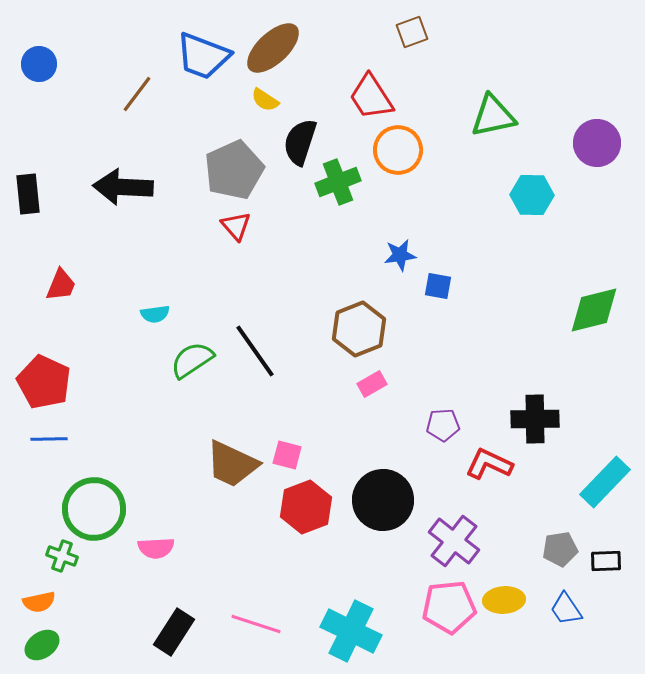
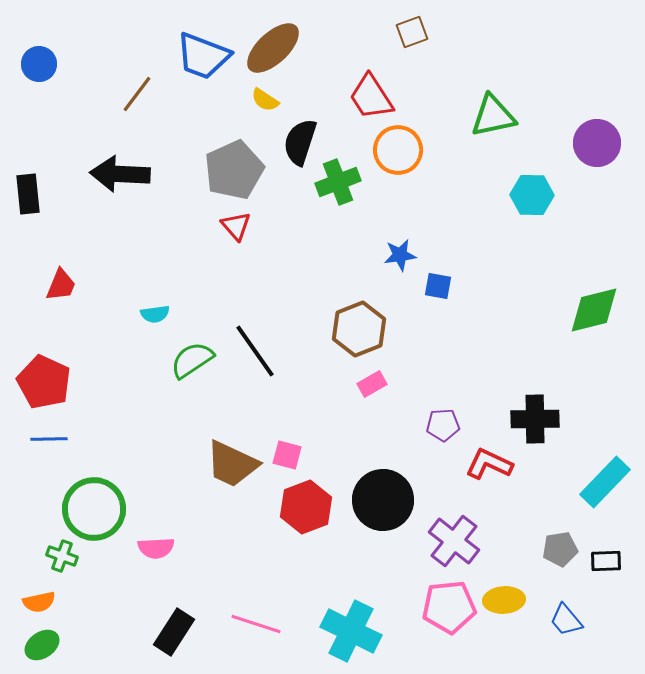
black arrow at (123, 187): moved 3 px left, 13 px up
blue trapezoid at (566, 609): moved 11 px down; rotated 6 degrees counterclockwise
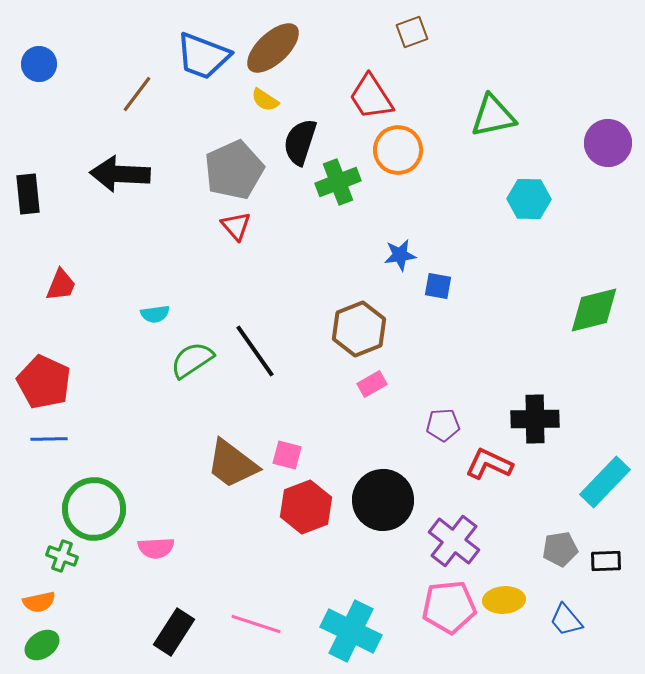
purple circle at (597, 143): moved 11 px right
cyan hexagon at (532, 195): moved 3 px left, 4 px down
brown trapezoid at (232, 464): rotated 12 degrees clockwise
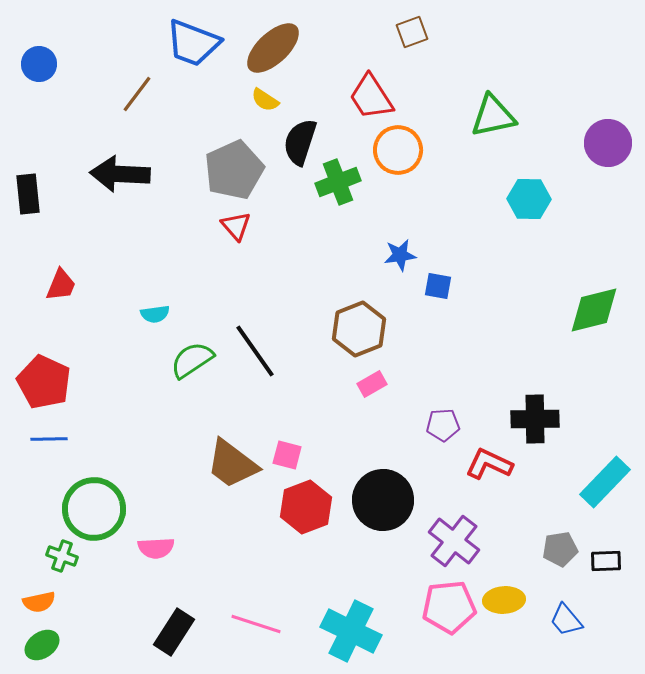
blue trapezoid at (203, 56): moved 10 px left, 13 px up
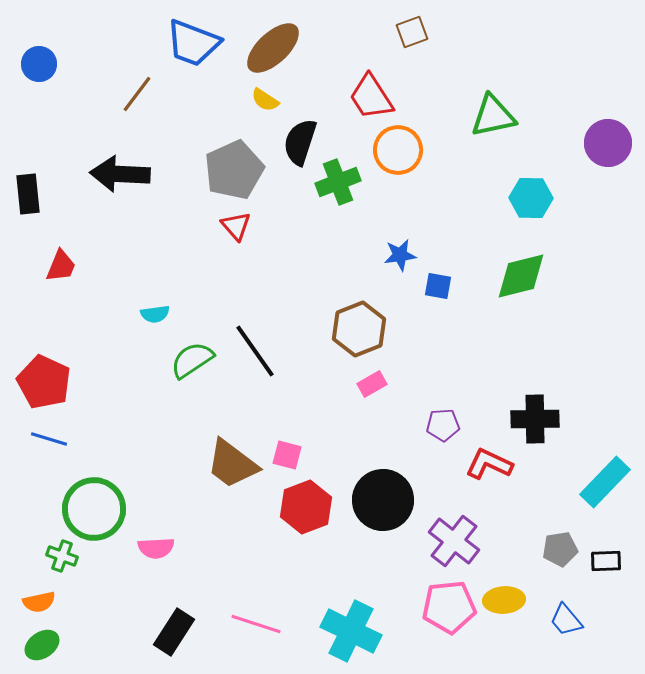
cyan hexagon at (529, 199): moved 2 px right, 1 px up
red trapezoid at (61, 285): moved 19 px up
green diamond at (594, 310): moved 73 px left, 34 px up
blue line at (49, 439): rotated 18 degrees clockwise
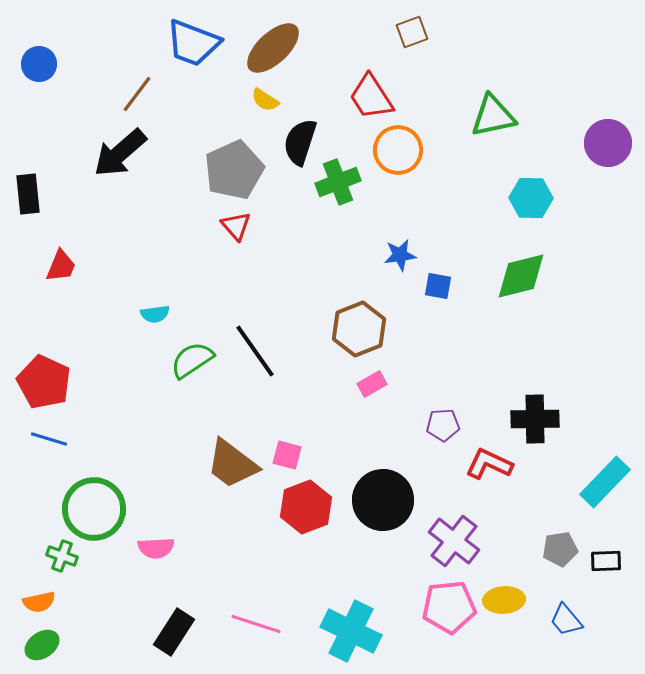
black arrow at (120, 174): moved 21 px up; rotated 44 degrees counterclockwise
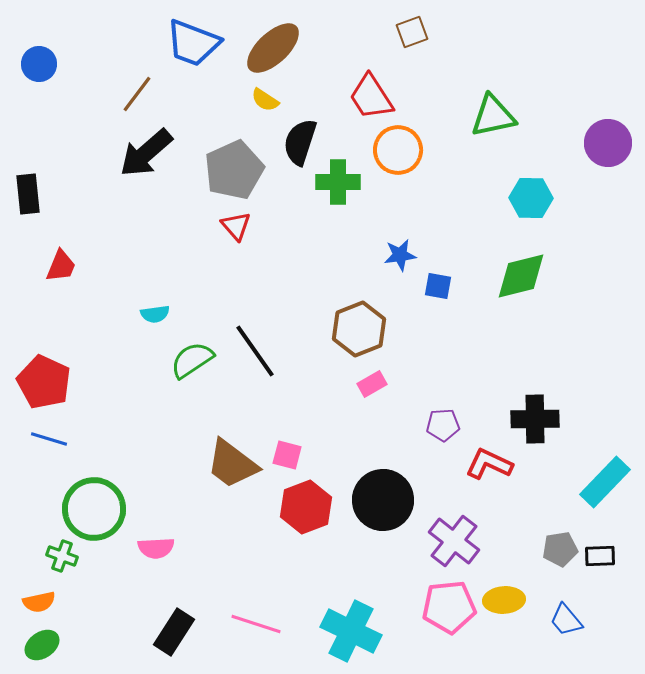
black arrow at (120, 153): moved 26 px right
green cross at (338, 182): rotated 21 degrees clockwise
black rectangle at (606, 561): moved 6 px left, 5 px up
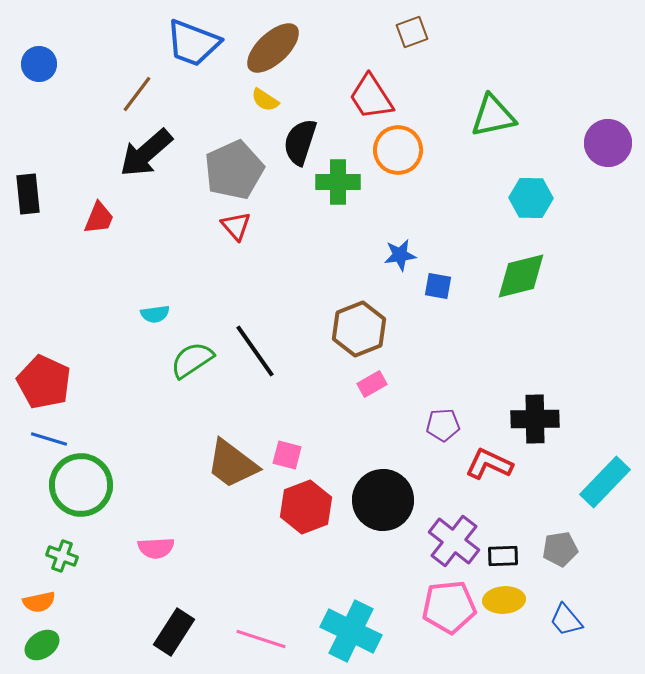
red trapezoid at (61, 266): moved 38 px right, 48 px up
green circle at (94, 509): moved 13 px left, 24 px up
black rectangle at (600, 556): moved 97 px left
pink line at (256, 624): moved 5 px right, 15 px down
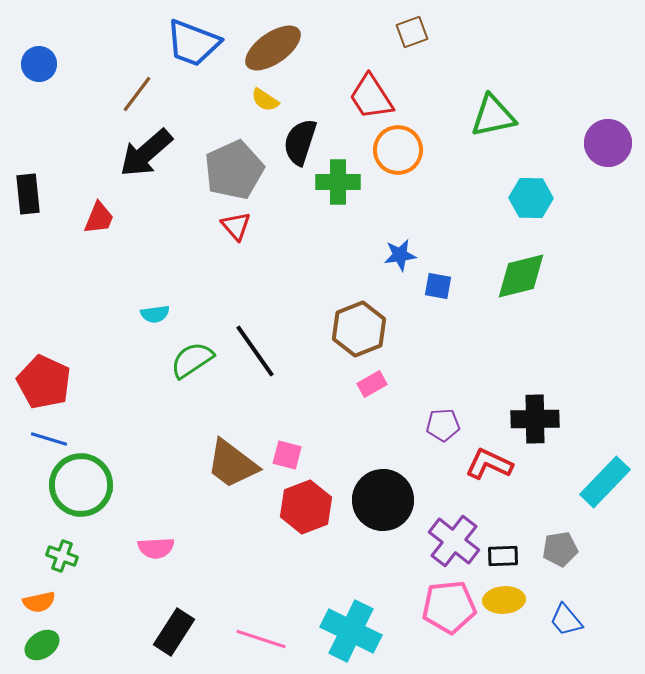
brown ellipse at (273, 48): rotated 8 degrees clockwise
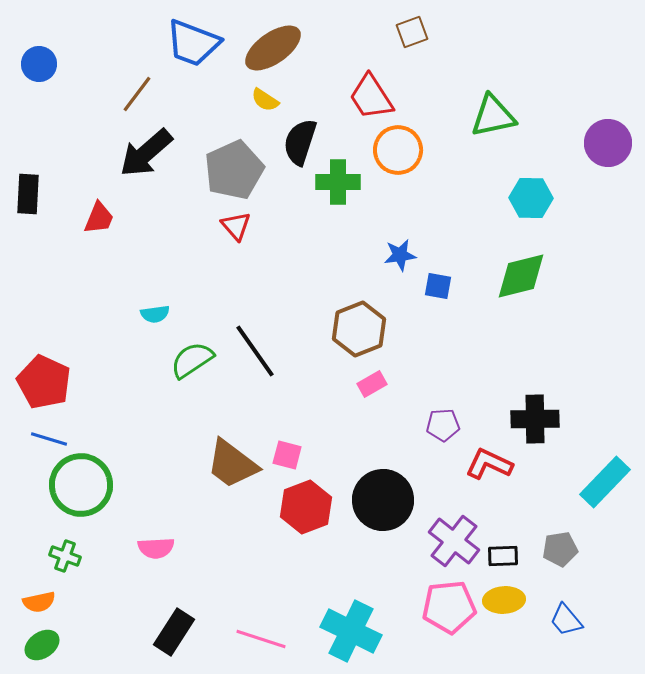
black rectangle at (28, 194): rotated 9 degrees clockwise
green cross at (62, 556): moved 3 px right
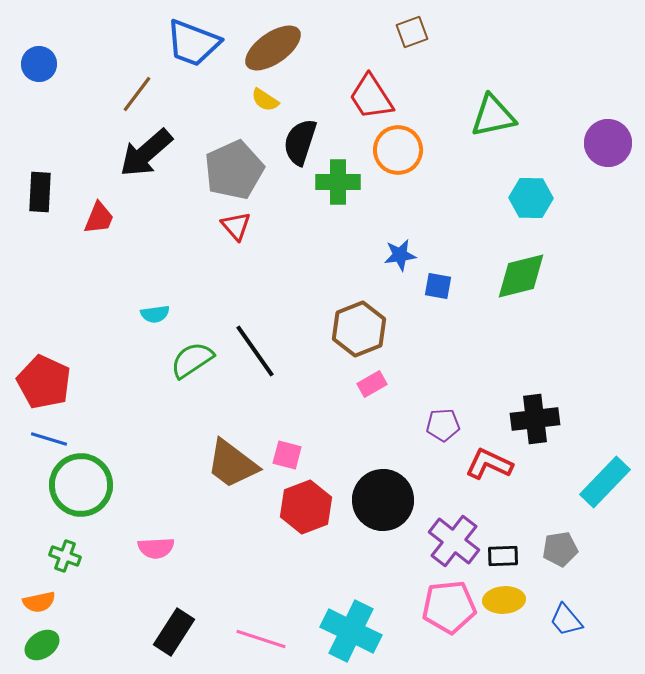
black rectangle at (28, 194): moved 12 px right, 2 px up
black cross at (535, 419): rotated 6 degrees counterclockwise
